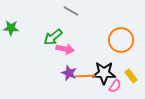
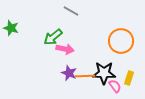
green star: rotated 14 degrees clockwise
orange circle: moved 1 px down
yellow rectangle: moved 2 px left, 2 px down; rotated 56 degrees clockwise
pink semicircle: rotated 72 degrees counterclockwise
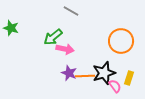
black star: rotated 20 degrees counterclockwise
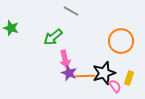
pink arrow: moved 10 px down; rotated 66 degrees clockwise
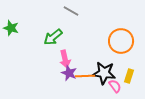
black star: rotated 25 degrees clockwise
yellow rectangle: moved 2 px up
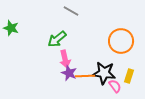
green arrow: moved 4 px right, 2 px down
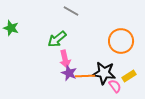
yellow rectangle: rotated 40 degrees clockwise
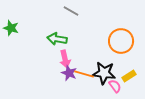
green arrow: rotated 48 degrees clockwise
orange line: moved 1 px left, 2 px up; rotated 18 degrees clockwise
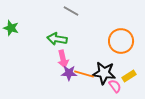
pink arrow: moved 2 px left
purple star: rotated 21 degrees counterclockwise
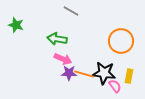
green star: moved 5 px right, 3 px up
pink arrow: rotated 54 degrees counterclockwise
yellow rectangle: rotated 48 degrees counterclockwise
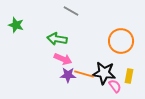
purple star: moved 1 px left, 2 px down
